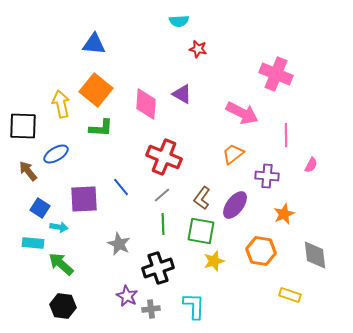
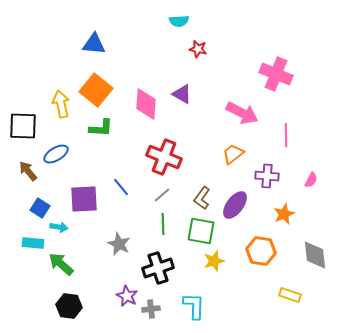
pink semicircle: moved 15 px down
black hexagon: moved 6 px right
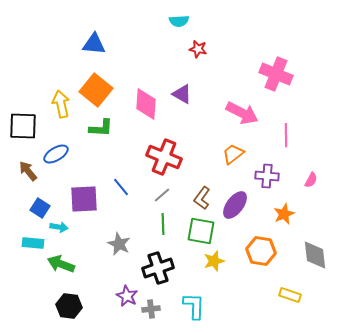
green arrow: rotated 20 degrees counterclockwise
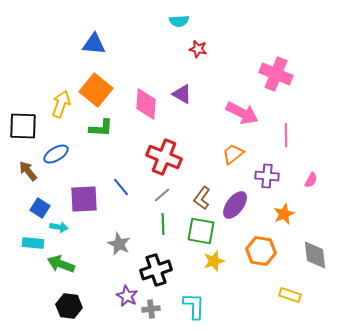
yellow arrow: rotated 32 degrees clockwise
black cross: moved 2 px left, 2 px down
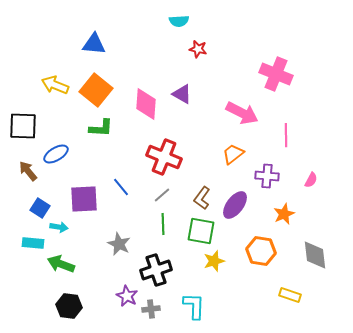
yellow arrow: moved 6 px left, 19 px up; rotated 88 degrees counterclockwise
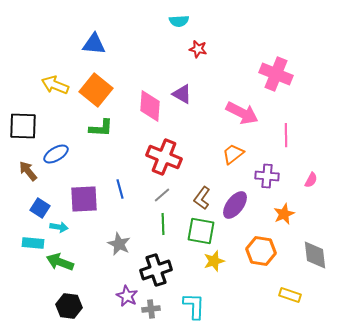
pink diamond: moved 4 px right, 2 px down
blue line: moved 1 px left, 2 px down; rotated 24 degrees clockwise
green arrow: moved 1 px left, 2 px up
